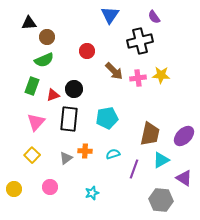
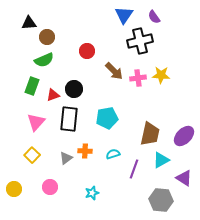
blue triangle: moved 14 px right
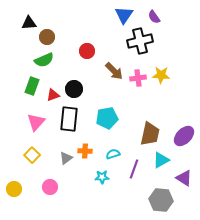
cyan star: moved 10 px right, 16 px up; rotated 16 degrees clockwise
